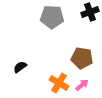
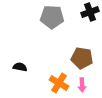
black semicircle: rotated 48 degrees clockwise
pink arrow: rotated 128 degrees clockwise
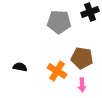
gray pentagon: moved 7 px right, 5 px down
orange cross: moved 2 px left, 12 px up
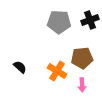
black cross: moved 8 px down
brown pentagon: rotated 15 degrees counterclockwise
black semicircle: rotated 32 degrees clockwise
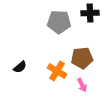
black cross: moved 7 px up; rotated 18 degrees clockwise
black semicircle: rotated 96 degrees clockwise
pink arrow: rotated 24 degrees counterclockwise
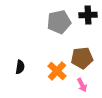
black cross: moved 2 px left, 2 px down
gray pentagon: rotated 15 degrees counterclockwise
black semicircle: rotated 40 degrees counterclockwise
orange cross: rotated 12 degrees clockwise
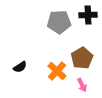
gray pentagon: rotated 10 degrees clockwise
brown pentagon: rotated 25 degrees counterclockwise
black semicircle: rotated 48 degrees clockwise
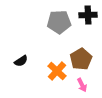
brown pentagon: moved 1 px left, 1 px down
black semicircle: moved 1 px right, 6 px up
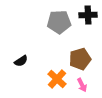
brown pentagon: moved 1 px left; rotated 15 degrees clockwise
orange cross: moved 8 px down
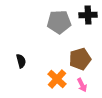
black semicircle: rotated 72 degrees counterclockwise
